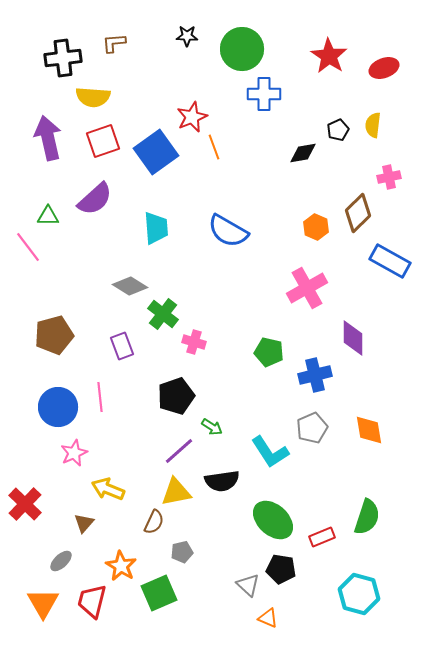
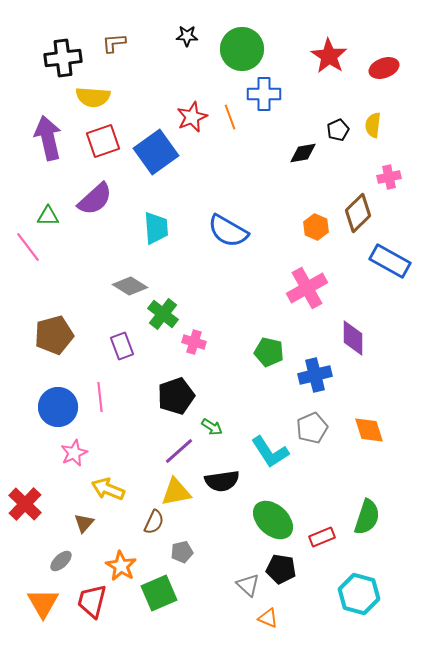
orange line at (214, 147): moved 16 px right, 30 px up
orange diamond at (369, 430): rotated 8 degrees counterclockwise
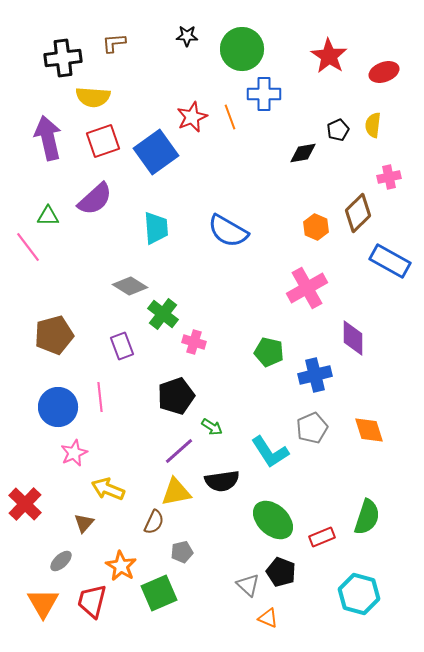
red ellipse at (384, 68): moved 4 px down
black pentagon at (281, 569): moved 3 px down; rotated 12 degrees clockwise
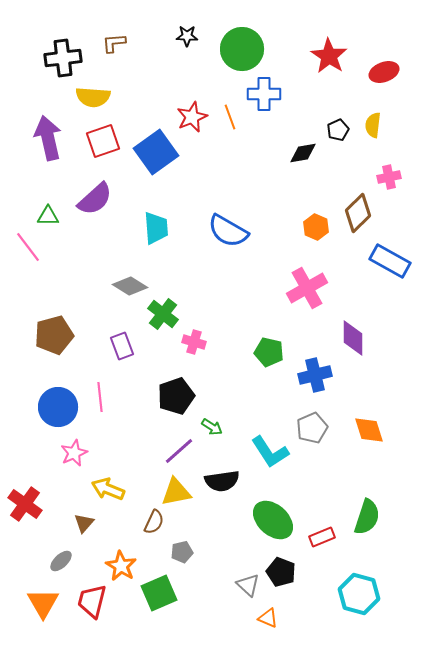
red cross at (25, 504): rotated 8 degrees counterclockwise
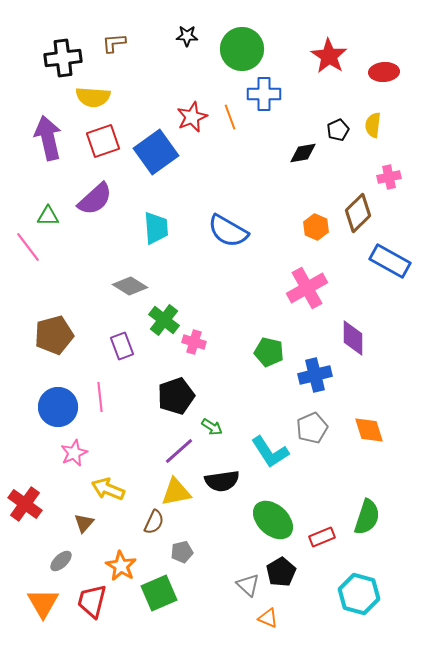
red ellipse at (384, 72): rotated 16 degrees clockwise
green cross at (163, 314): moved 1 px right, 6 px down
black pentagon at (281, 572): rotated 20 degrees clockwise
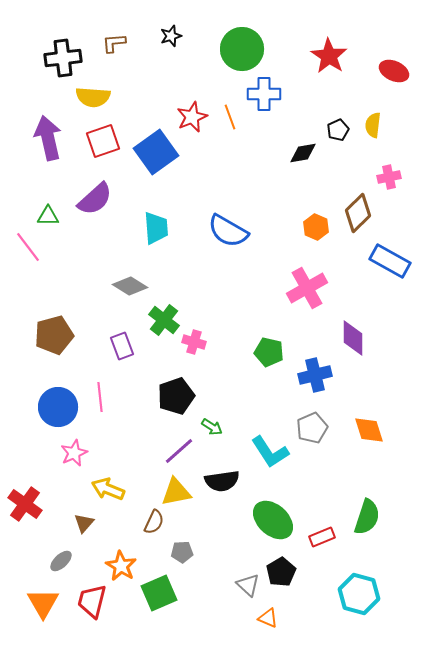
black star at (187, 36): moved 16 px left; rotated 20 degrees counterclockwise
red ellipse at (384, 72): moved 10 px right, 1 px up; rotated 28 degrees clockwise
gray pentagon at (182, 552): rotated 10 degrees clockwise
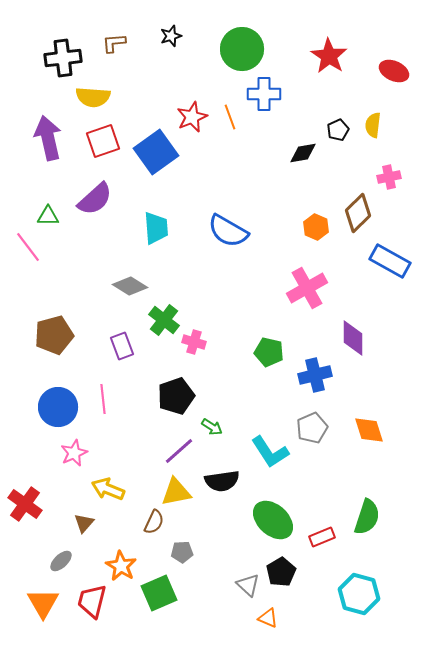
pink line at (100, 397): moved 3 px right, 2 px down
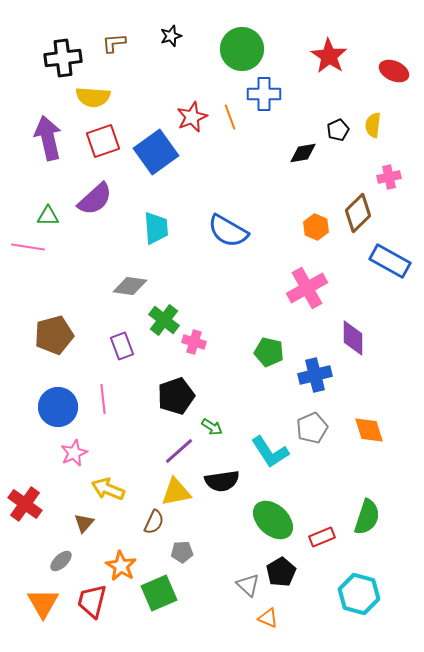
pink line at (28, 247): rotated 44 degrees counterclockwise
gray diamond at (130, 286): rotated 24 degrees counterclockwise
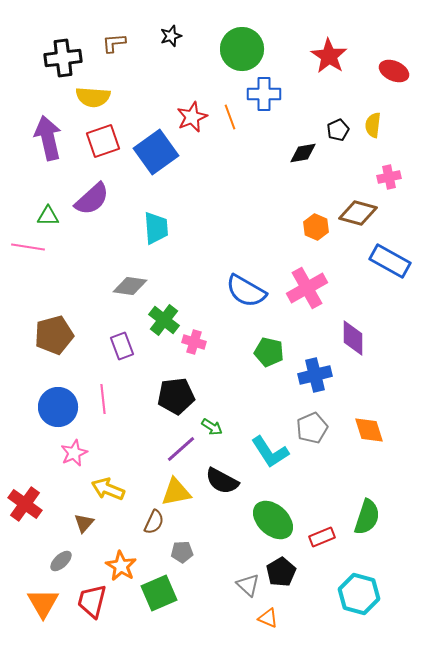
purple semicircle at (95, 199): moved 3 px left
brown diamond at (358, 213): rotated 60 degrees clockwise
blue semicircle at (228, 231): moved 18 px right, 60 px down
black pentagon at (176, 396): rotated 12 degrees clockwise
purple line at (179, 451): moved 2 px right, 2 px up
black semicircle at (222, 481): rotated 36 degrees clockwise
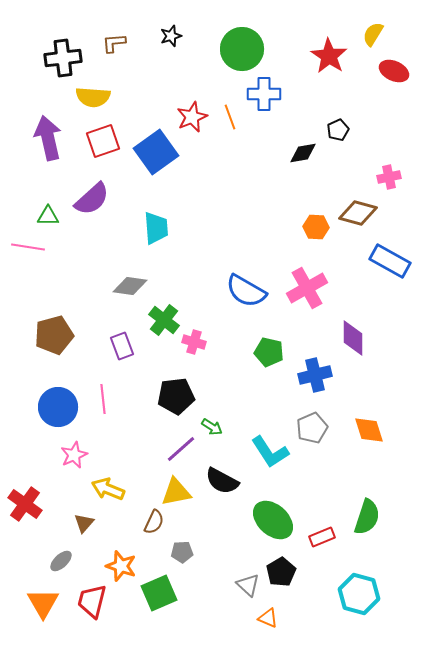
yellow semicircle at (373, 125): moved 91 px up; rotated 25 degrees clockwise
orange hexagon at (316, 227): rotated 20 degrees counterclockwise
pink star at (74, 453): moved 2 px down
orange star at (121, 566): rotated 12 degrees counterclockwise
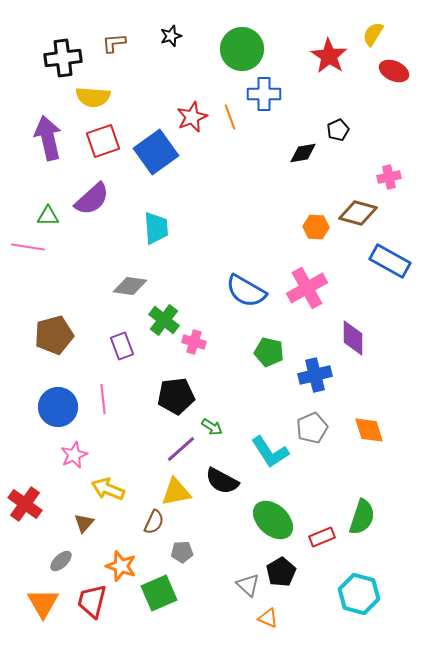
green semicircle at (367, 517): moved 5 px left
